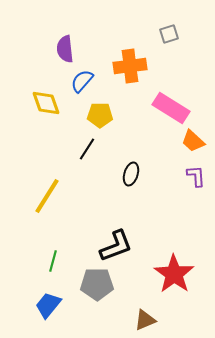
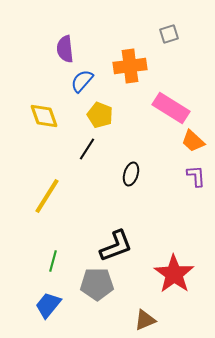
yellow diamond: moved 2 px left, 13 px down
yellow pentagon: rotated 20 degrees clockwise
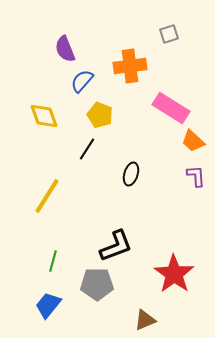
purple semicircle: rotated 16 degrees counterclockwise
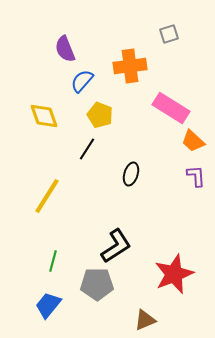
black L-shape: rotated 12 degrees counterclockwise
red star: rotated 15 degrees clockwise
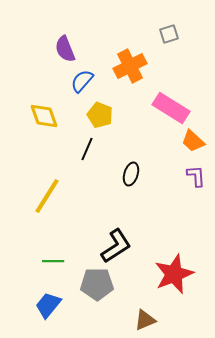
orange cross: rotated 20 degrees counterclockwise
black line: rotated 10 degrees counterclockwise
green line: rotated 75 degrees clockwise
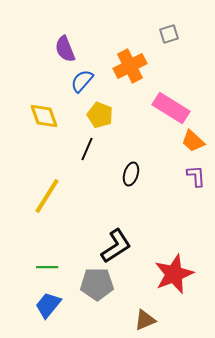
green line: moved 6 px left, 6 px down
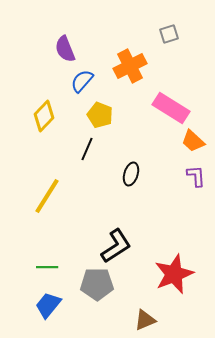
yellow diamond: rotated 64 degrees clockwise
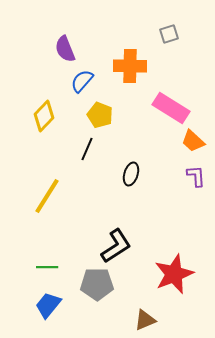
orange cross: rotated 28 degrees clockwise
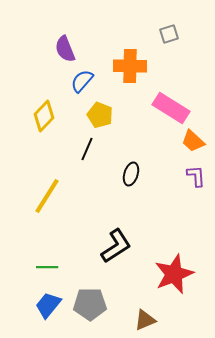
gray pentagon: moved 7 px left, 20 px down
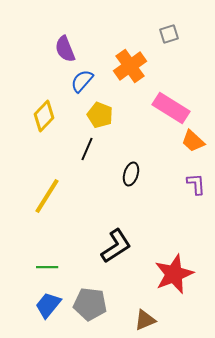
orange cross: rotated 36 degrees counterclockwise
purple L-shape: moved 8 px down
gray pentagon: rotated 8 degrees clockwise
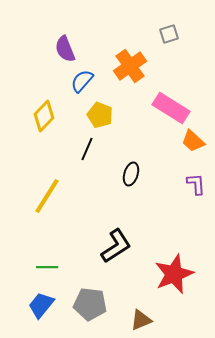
blue trapezoid: moved 7 px left
brown triangle: moved 4 px left
